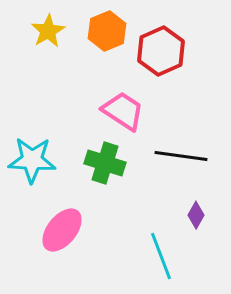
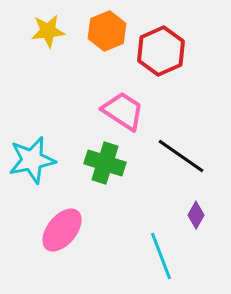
yellow star: rotated 24 degrees clockwise
black line: rotated 27 degrees clockwise
cyan star: rotated 15 degrees counterclockwise
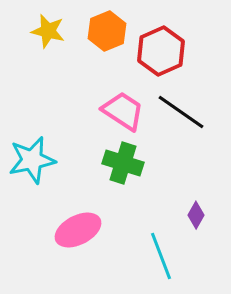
yellow star: rotated 20 degrees clockwise
black line: moved 44 px up
green cross: moved 18 px right
pink ellipse: moved 16 px right; rotated 24 degrees clockwise
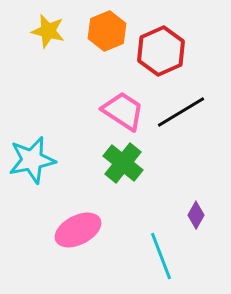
black line: rotated 66 degrees counterclockwise
green cross: rotated 21 degrees clockwise
